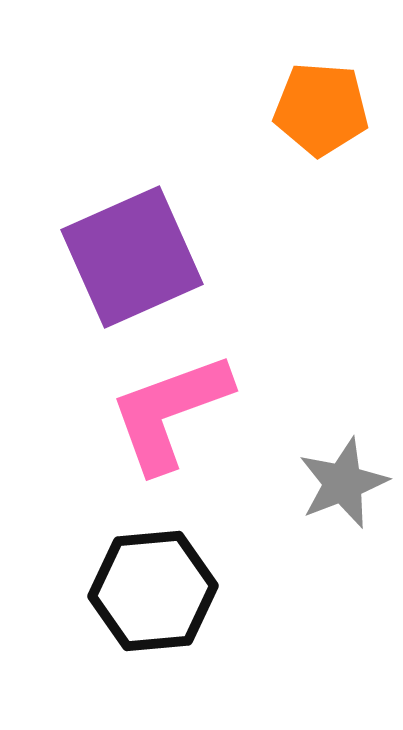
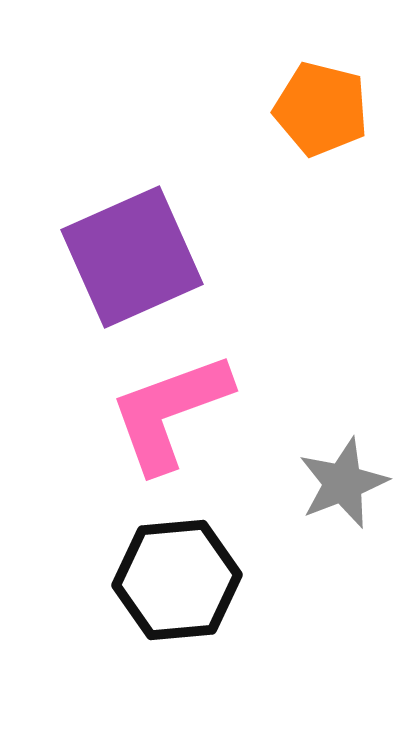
orange pentagon: rotated 10 degrees clockwise
black hexagon: moved 24 px right, 11 px up
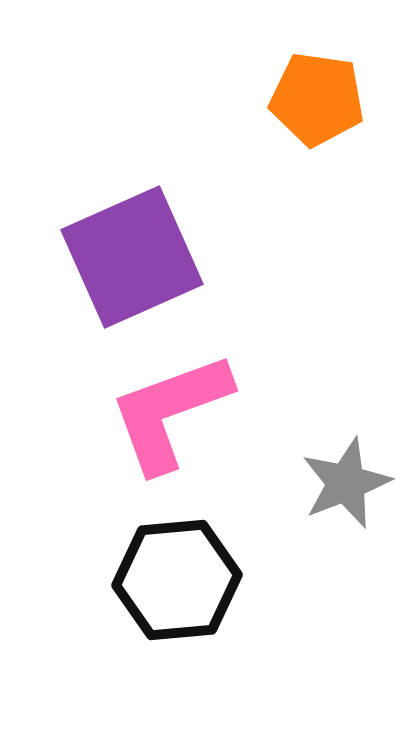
orange pentagon: moved 4 px left, 10 px up; rotated 6 degrees counterclockwise
gray star: moved 3 px right
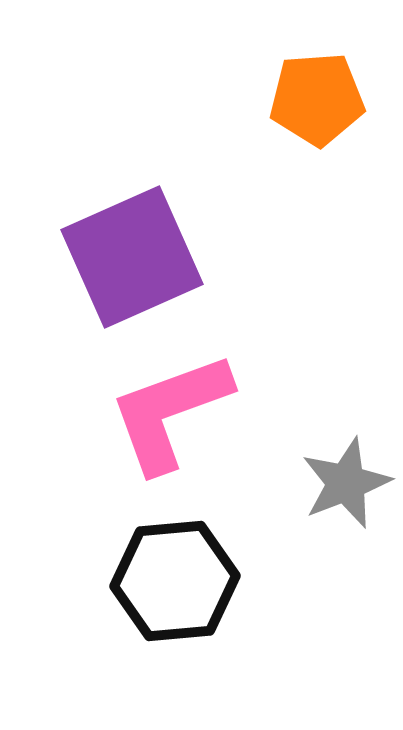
orange pentagon: rotated 12 degrees counterclockwise
black hexagon: moved 2 px left, 1 px down
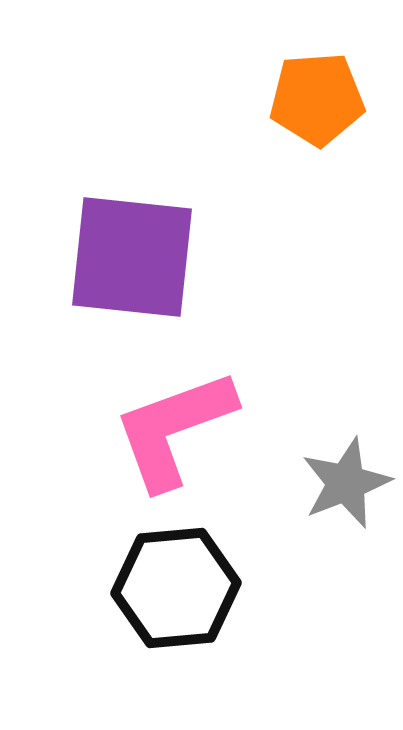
purple square: rotated 30 degrees clockwise
pink L-shape: moved 4 px right, 17 px down
black hexagon: moved 1 px right, 7 px down
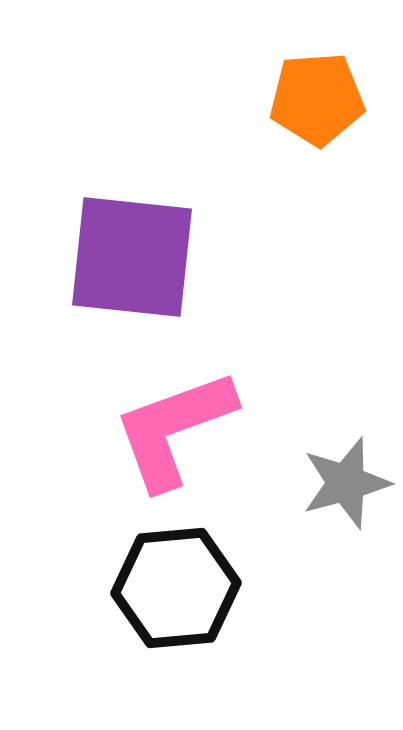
gray star: rotated 6 degrees clockwise
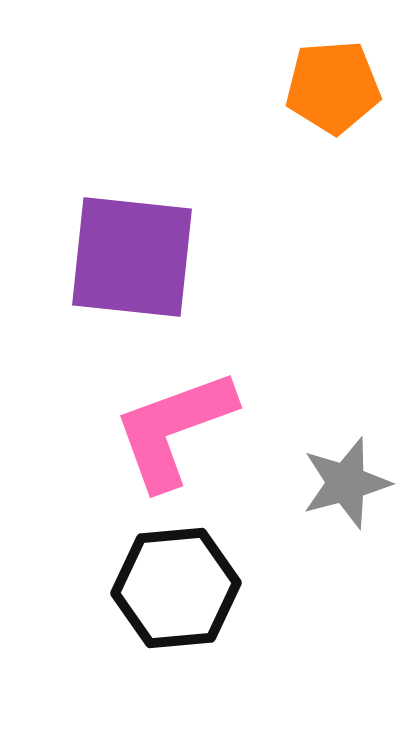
orange pentagon: moved 16 px right, 12 px up
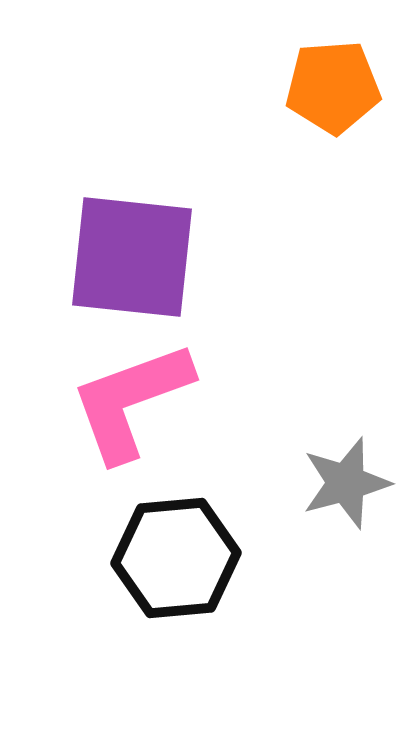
pink L-shape: moved 43 px left, 28 px up
black hexagon: moved 30 px up
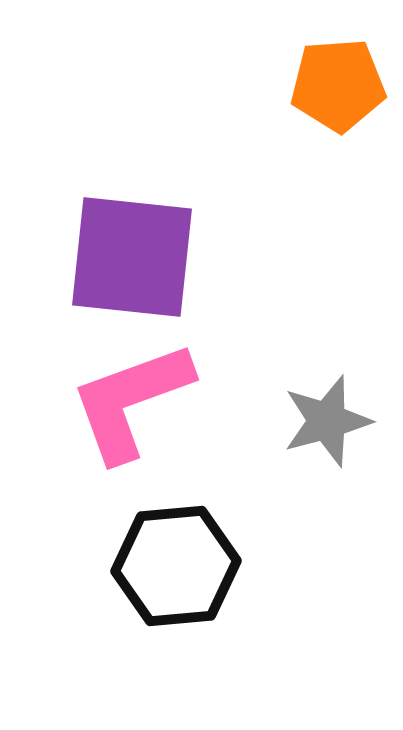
orange pentagon: moved 5 px right, 2 px up
gray star: moved 19 px left, 62 px up
black hexagon: moved 8 px down
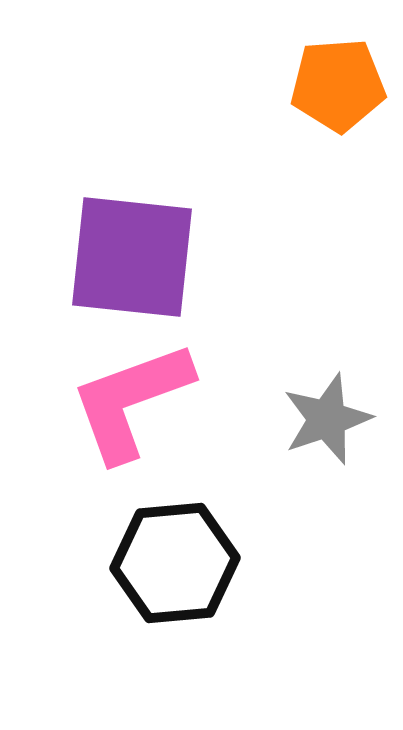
gray star: moved 2 px up; rotated 4 degrees counterclockwise
black hexagon: moved 1 px left, 3 px up
